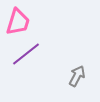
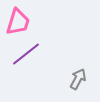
gray arrow: moved 1 px right, 3 px down
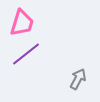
pink trapezoid: moved 4 px right, 1 px down
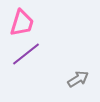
gray arrow: rotated 30 degrees clockwise
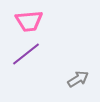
pink trapezoid: moved 7 px right, 2 px up; rotated 68 degrees clockwise
